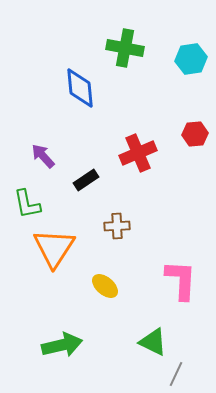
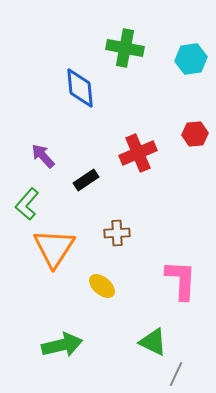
green L-shape: rotated 52 degrees clockwise
brown cross: moved 7 px down
yellow ellipse: moved 3 px left
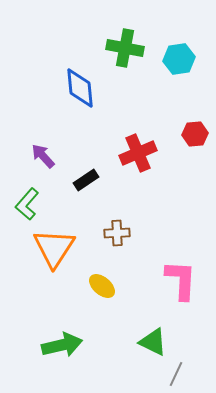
cyan hexagon: moved 12 px left
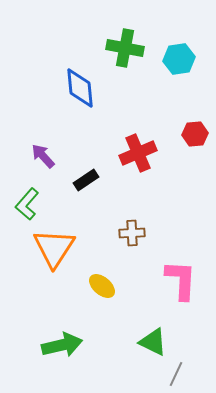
brown cross: moved 15 px right
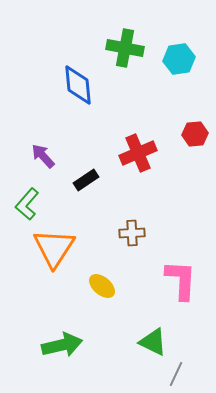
blue diamond: moved 2 px left, 3 px up
